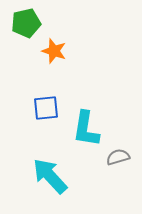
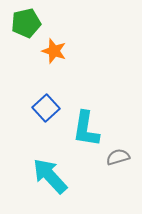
blue square: rotated 36 degrees counterclockwise
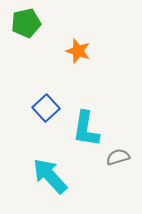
orange star: moved 24 px right
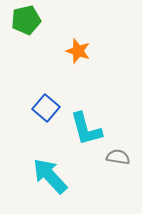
green pentagon: moved 3 px up
blue square: rotated 8 degrees counterclockwise
cyan L-shape: rotated 24 degrees counterclockwise
gray semicircle: rotated 25 degrees clockwise
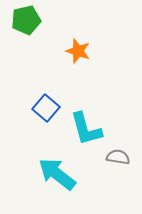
cyan arrow: moved 7 px right, 2 px up; rotated 9 degrees counterclockwise
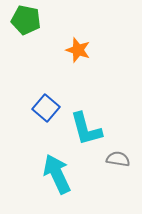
green pentagon: rotated 24 degrees clockwise
orange star: moved 1 px up
gray semicircle: moved 2 px down
cyan arrow: rotated 27 degrees clockwise
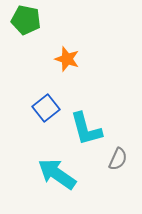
orange star: moved 11 px left, 9 px down
blue square: rotated 12 degrees clockwise
gray semicircle: rotated 105 degrees clockwise
cyan arrow: rotated 30 degrees counterclockwise
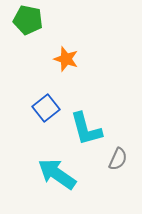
green pentagon: moved 2 px right
orange star: moved 1 px left
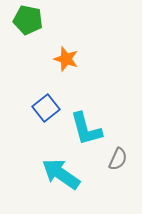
cyan arrow: moved 4 px right
